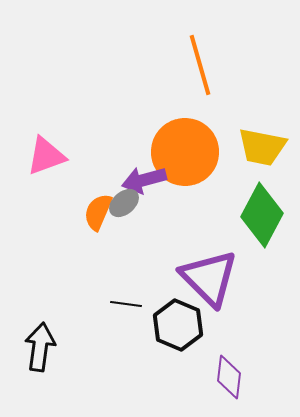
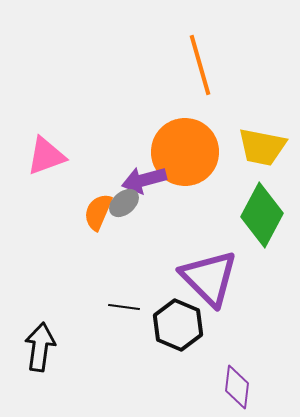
black line: moved 2 px left, 3 px down
purple diamond: moved 8 px right, 10 px down
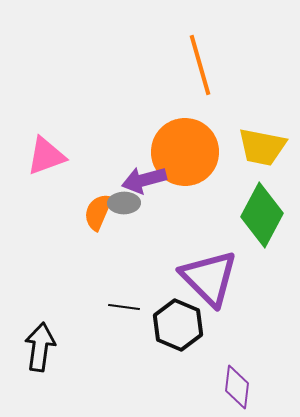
gray ellipse: rotated 40 degrees clockwise
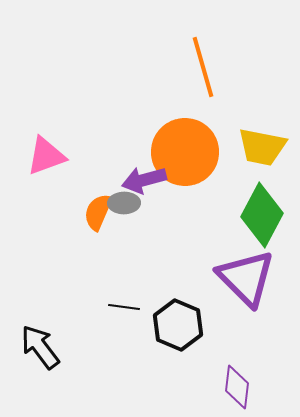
orange line: moved 3 px right, 2 px down
purple triangle: moved 37 px right
black arrow: rotated 45 degrees counterclockwise
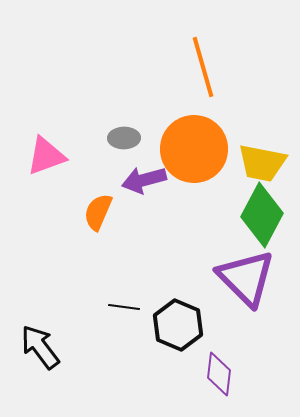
yellow trapezoid: moved 16 px down
orange circle: moved 9 px right, 3 px up
gray ellipse: moved 65 px up
purple diamond: moved 18 px left, 13 px up
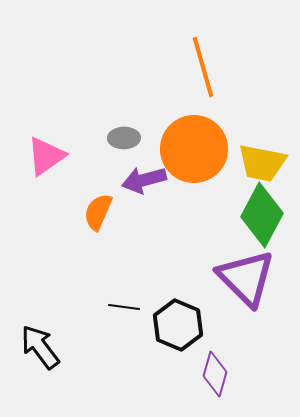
pink triangle: rotated 15 degrees counterclockwise
purple diamond: moved 4 px left; rotated 9 degrees clockwise
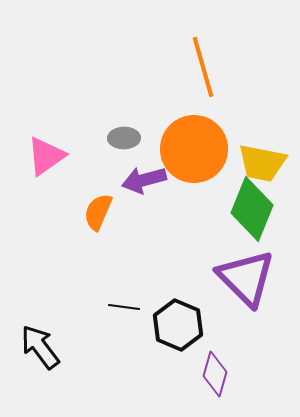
green diamond: moved 10 px left, 6 px up; rotated 6 degrees counterclockwise
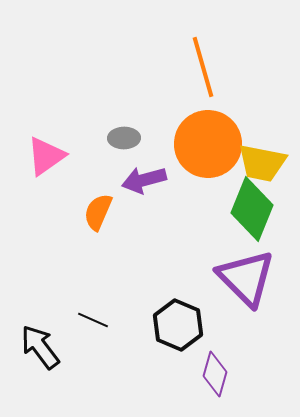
orange circle: moved 14 px right, 5 px up
black line: moved 31 px left, 13 px down; rotated 16 degrees clockwise
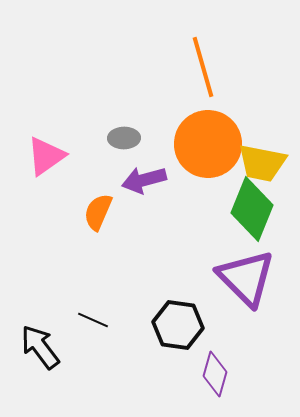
black hexagon: rotated 15 degrees counterclockwise
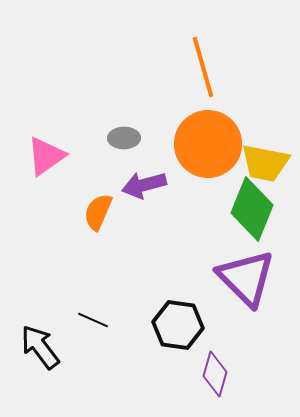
yellow trapezoid: moved 3 px right
purple arrow: moved 5 px down
